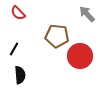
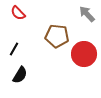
red circle: moved 4 px right, 2 px up
black semicircle: rotated 36 degrees clockwise
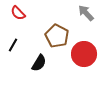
gray arrow: moved 1 px left, 1 px up
brown pentagon: rotated 20 degrees clockwise
black line: moved 1 px left, 4 px up
black semicircle: moved 19 px right, 12 px up
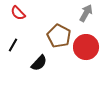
gray arrow: rotated 72 degrees clockwise
brown pentagon: moved 2 px right
red circle: moved 2 px right, 7 px up
black semicircle: rotated 12 degrees clockwise
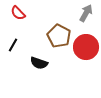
black semicircle: rotated 66 degrees clockwise
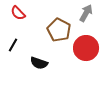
brown pentagon: moved 6 px up
red circle: moved 1 px down
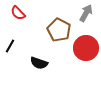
black line: moved 3 px left, 1 px down
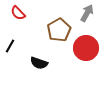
gray arrow: moved 1 px right
brown pentagon: rotated 15 degrees clockwise
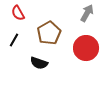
red semicircle: rotated 14 degrees clockwise
brown pentagon: moved 10 px left, 3 px down
black line: moved 4 px right, 6 px up
